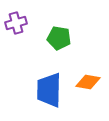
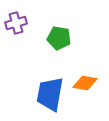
orange diamond: moved 3 px left, 1 px down
blue trapezoid: moved 1 px right, 4 px down; rotated 9 degrees clockwise
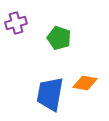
green pentagon: rotated 10 degrees clockwise
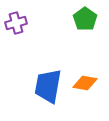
green pentagon: moved 26 px right, 19 px up; rotated 15 degrees clockwise
blue trapezoid: moved 2 px left, 8 px up
